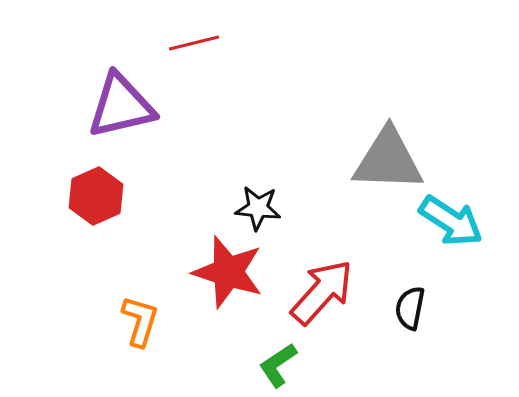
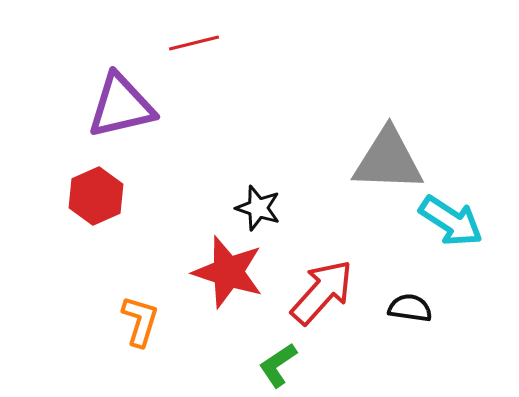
black star: rotated 12 degrees clockwise
black semicircle: rotated 87 degrees clockwise
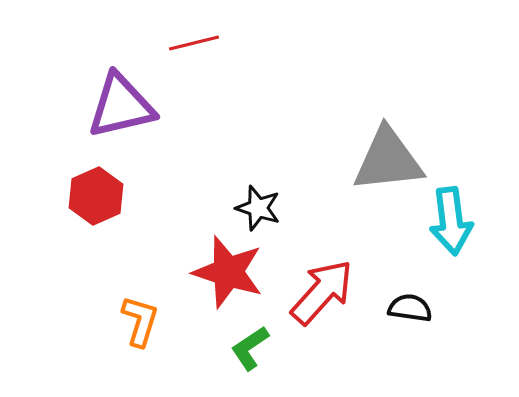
gray triangle: rotated 8 degrees counterclockwise
cyan arrow: rotated 50 degrees clockwise
green L-shape: moved 28 px left, 17 px up
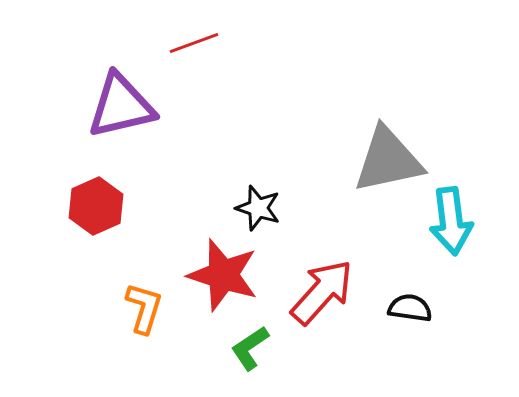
red line: rotated 6 degrees counterclockwise
gray triangle: rotated 6 degrees counterclockwise
red hexagon: moved 10 px down
red star: moved 5 px left, 3 px down
orange L-shape: moved 4 px right, 13 px up
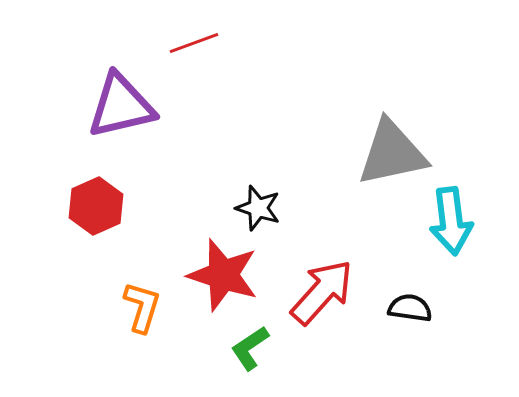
gray triangle: moved 4 px right, 7 px up
orange L-shape: moved 2 px left, 1 px up
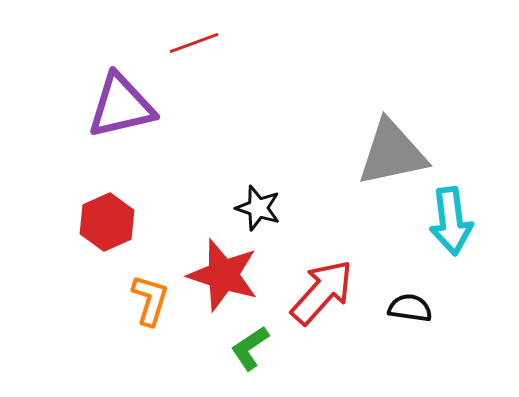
red hexagon: moved 11 px right, 16 px down
orange L-shape: moved 8 px right, 7 px up
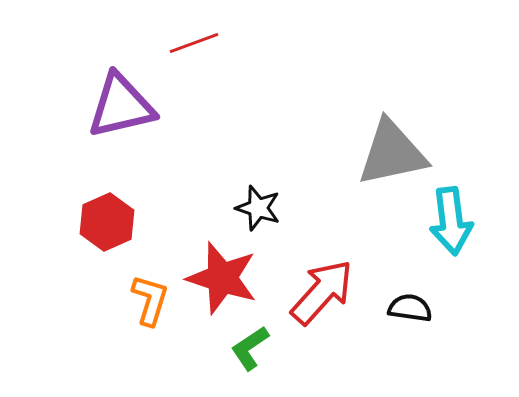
red star: moved 1 px left, 3 px down
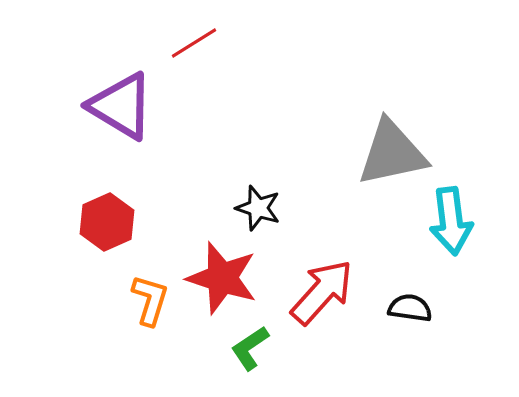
red line: rotated 12 degrees counterclockwise
purple triangle: rotated 44 degrees clockwise
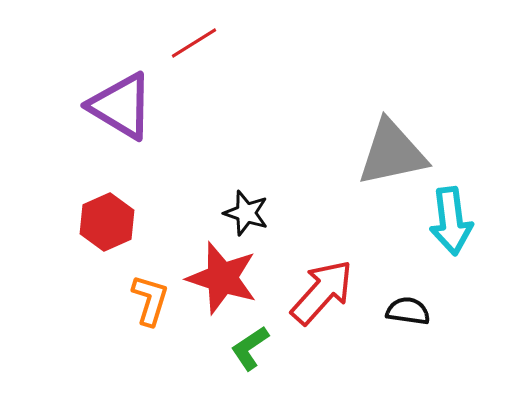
black star: moved 12 px left, 5 px down
black semicircle: moved 2 px left, 3 px down
